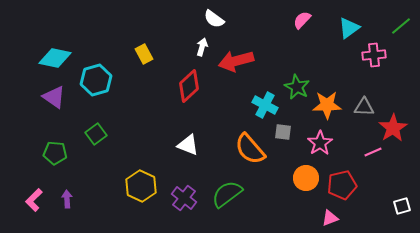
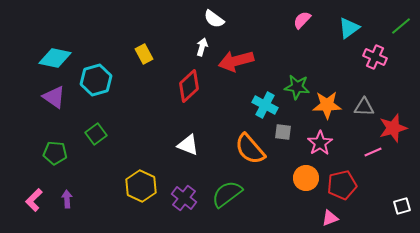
pink cross: moved 1 px right, 2 px down; rotated 30 degrees clockwise
green star: rotated 20 degrees counterclockwise
red star: rotated 16 degrees clockwise
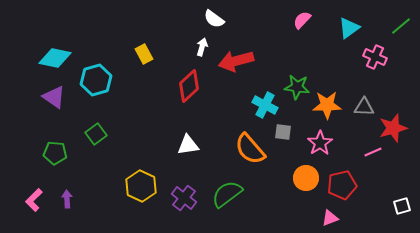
white triangle: rotated 30 degrees counterclockwise
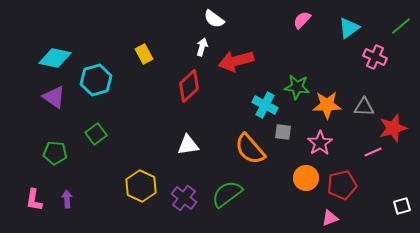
pink L-shape: rotated 35 degrees counterclockwise
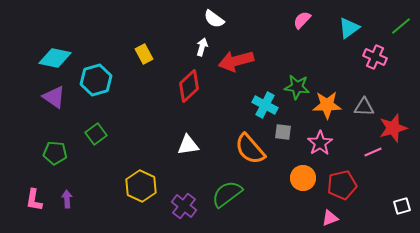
orange circle: moved 3 px left
purple cross: moved 8 px down
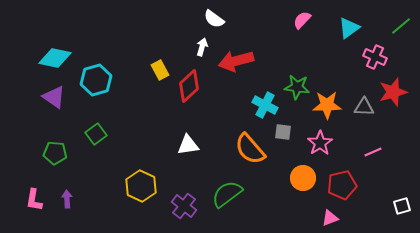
yellow rectangle: moved 16 px right, 16 px down
red star: moved 36 px up
